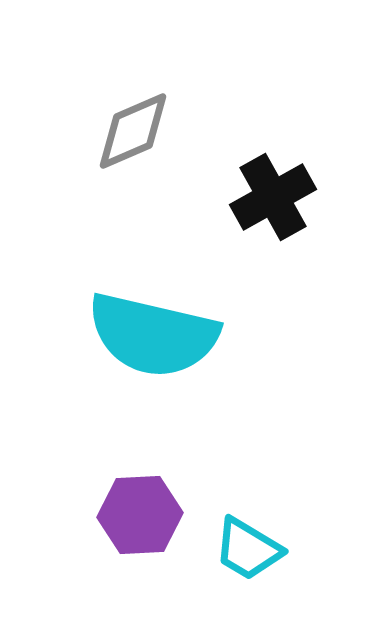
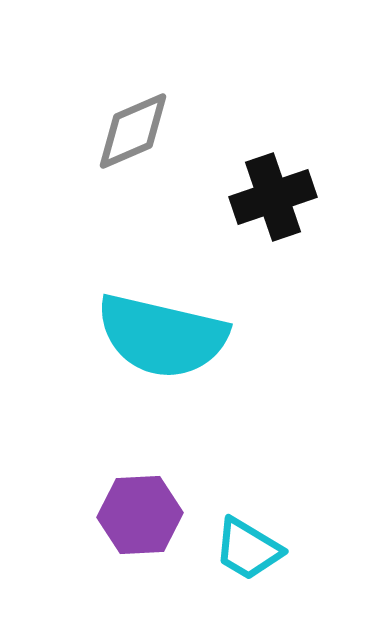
black cross: rotated 10 degrees clockwise
cyan semicircle: moved 9 px right, 1 px down
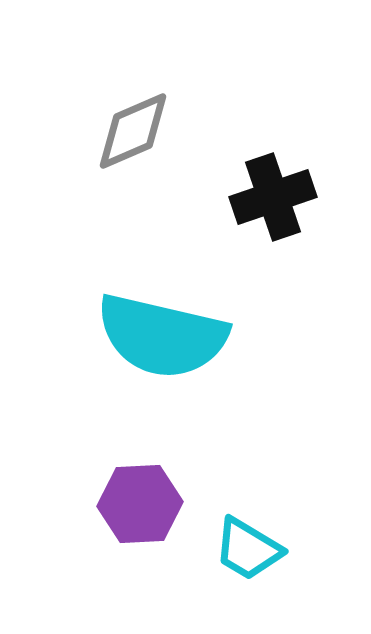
purple hexagon: moved 11 px up
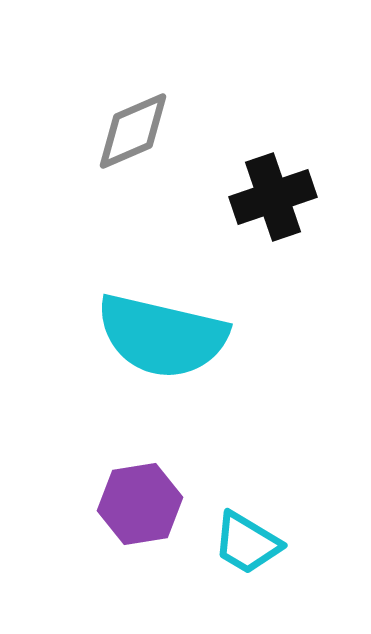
purple hexagon: rotated 6 degrees counterclockwise
cyan trapezoid: moved 1 px left, 6 px up
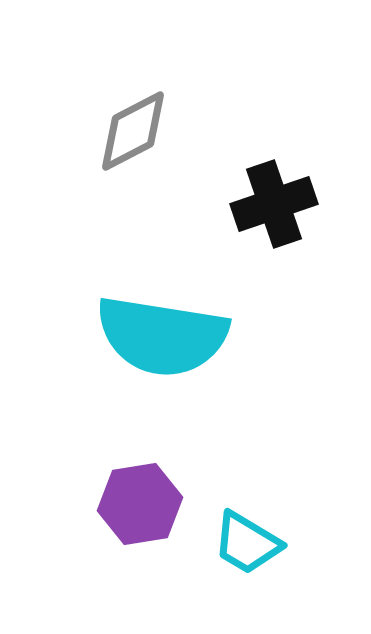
gray diamond: rotated 4 degrees counterclockwise
black cross: moved 1 px right, 7 px down
cyan semicircle: rotated 4 degrees counterclockwise
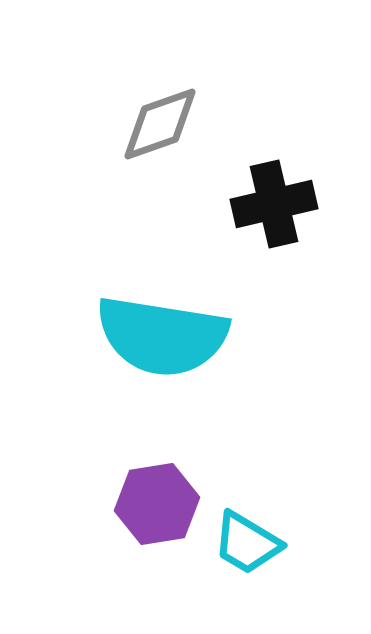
gray diamond: moved 27 px right, 7 px up; rotated 8 degrees clockwise
black cross: rotated 6 degrees clockwise
purple hexagon: moved 17 px right
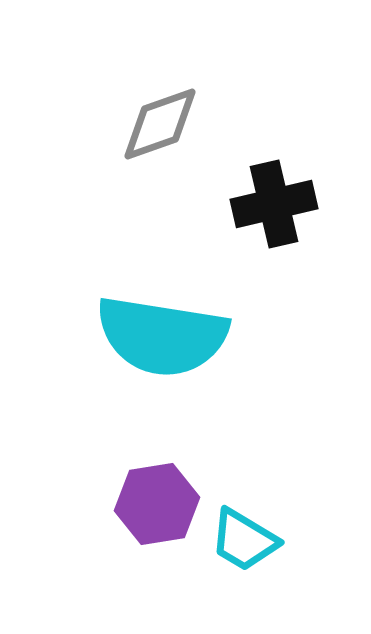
cyan trapezoid: moved 3 px left, 3 px up
